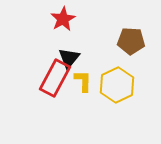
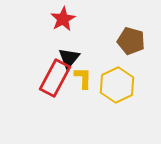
brown pentagon: rotated 12 degrees clockwise
yellow L-shape: moved 3 px up
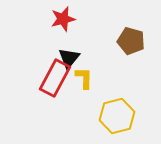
red star: rotated 15 degrees clockwise
yellow L-shape: moved 1 px right
yellow hexagon: moved 31 px down; rotated 12 degrees clockwise
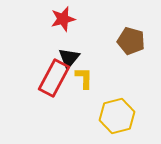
red rectangle: moved 1 px left
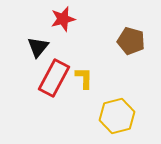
black triangle: moved 31 px left, 11 px up
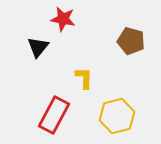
red star: rotated 25 degrees clockwise
red rectangle: moved 37 px down
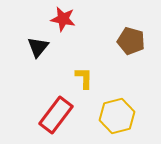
red rectangle: moved 2 px right; rotated 9 degrees clockwise
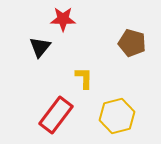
red star: rotated 10 degrees counterclockwise
brown pentagon: moved 1 px right, 2 px down
black triangle: moved 2 px right
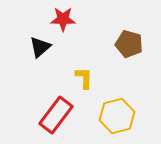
brown pentagon: moved 3 px left, 1 px down
black triangle: rotated 10 degrees clockwise
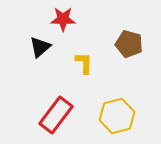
yellow L-shape: moved 15 px up
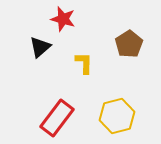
red star: rotated 15 degrees clockwise
brown pentagon: rotated 24 degrees clockwise
red rectangle: moved 1 px right, 3 px down
